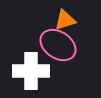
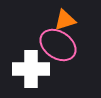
white cross: moved 2 px up
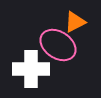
orange triangle: moved 10 px right, 2 px down; rotated 10 degrees counterclockwise
